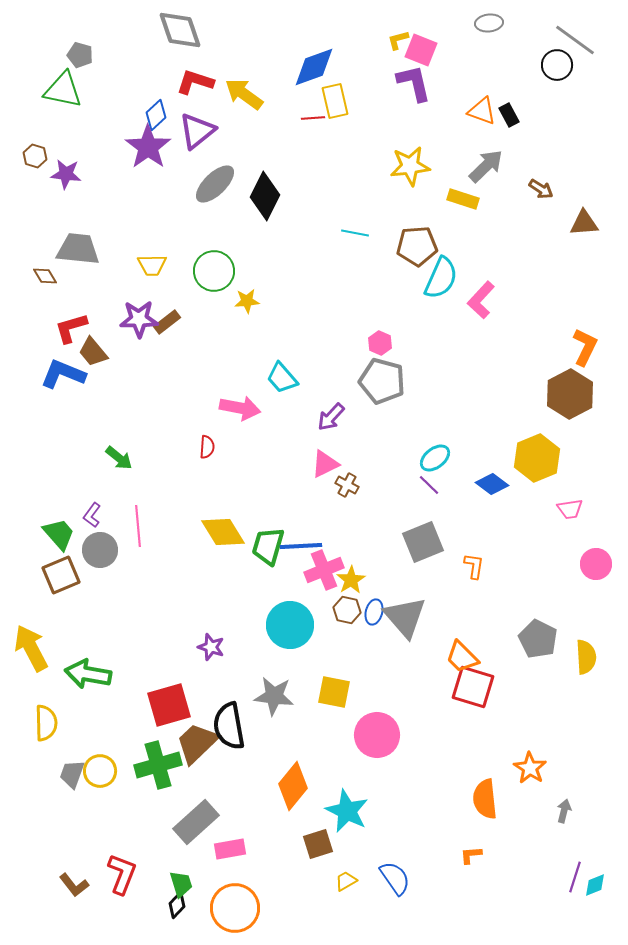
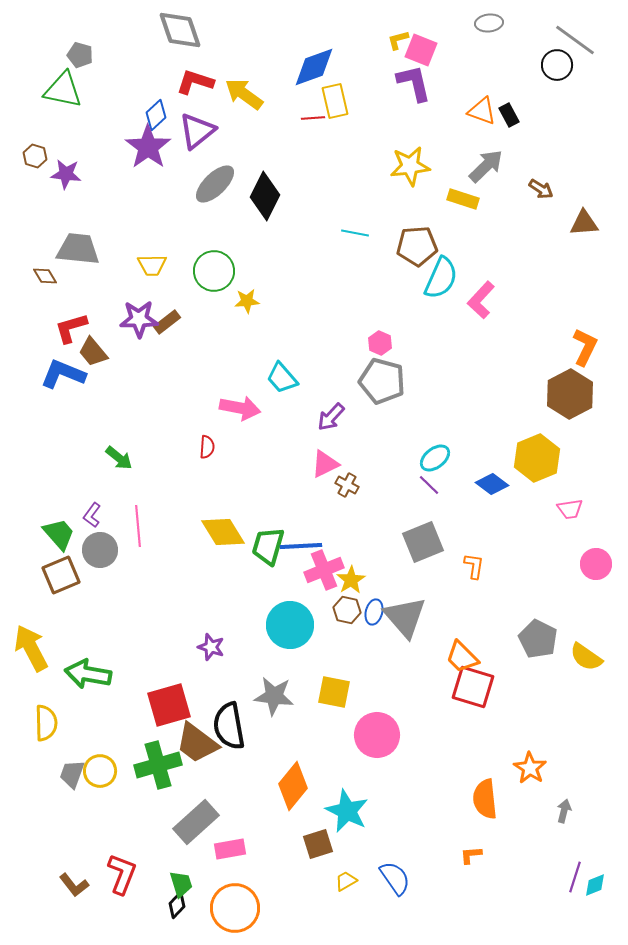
yellow semicircle at (586, 657): rotated 128 degrees clockwise
brown trapezoid at (197, 743): rotated 99 degrees counterclockwise
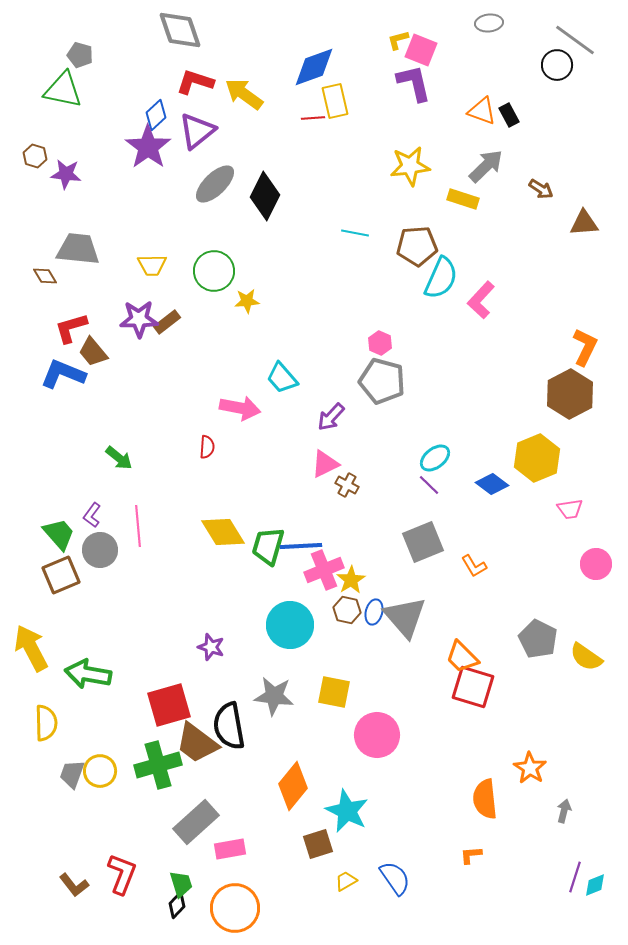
orange L-shape at (474, 566): rotated 140 degrees clockwise
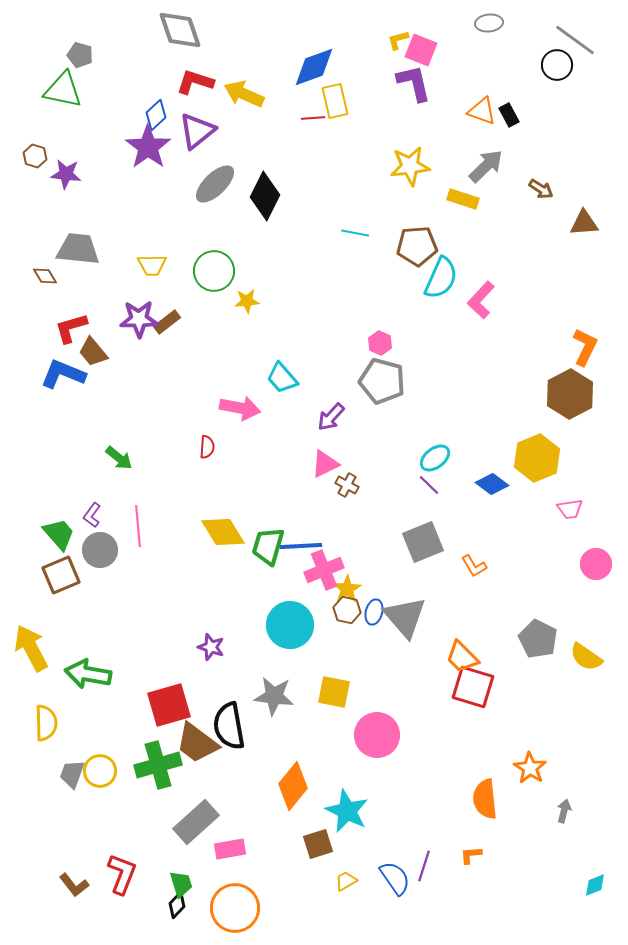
yellow arrow at (244, 94): rotated 12 degrees counterclockwise
yellow star at (351, 580): moved 4 px left, 9 px down
purple line at (575, 877): moved 151 px left, 11 px up
